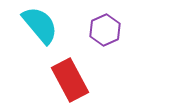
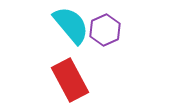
cyan semicircle: moved 31 px right
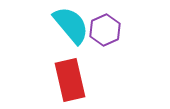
red rectangle: rotated 15 degrees clockwise
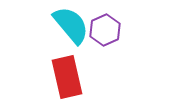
red rectangle: moved 3 px left, 3 px up
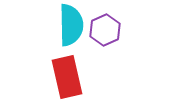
cyan semicircle: rotated 39 degrees clockwise
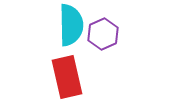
purple hexagon: moved 2 px left, 4 px down
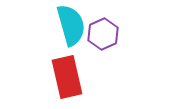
cyan semicircle: rotated 15 degrees counterclockwise
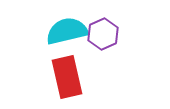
cyan semicircle: moved 4 px left, 6 px down; rotated 87 degrees counterclockwise
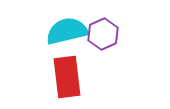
red rectangle: rotated 6 degrees clockwise
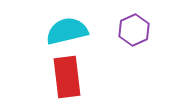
purple hexagon: moved 31 px right, 4 px up
